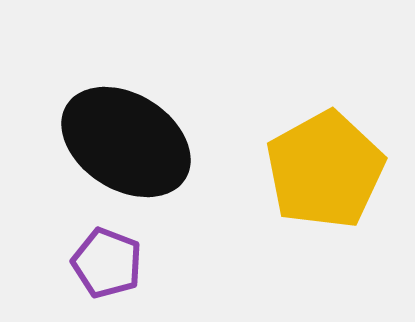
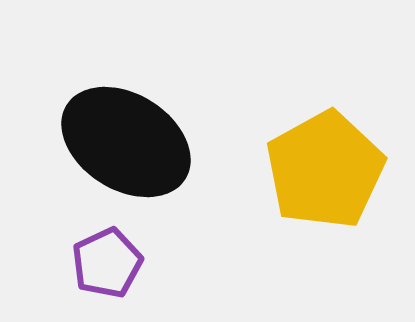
purple pentagon: rotated 26 degrees clockwise
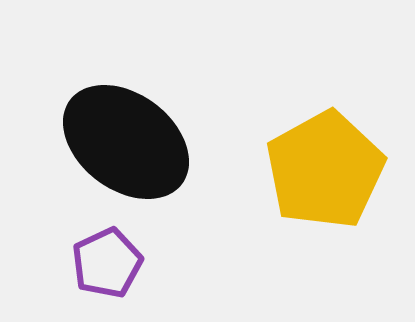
black ellipse: rotated 5 degrees clockwise
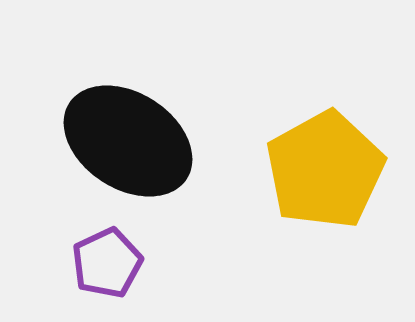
black ellipse: moved 2 px right, 1 px up; rotated 4 degrees counterclockwise
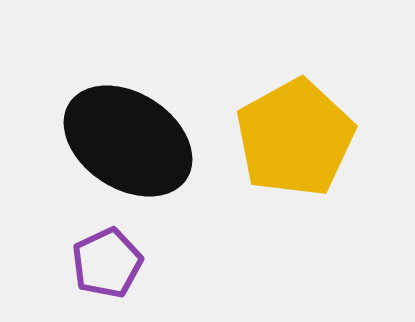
yellow pentagon: moved 30 px left, 32 px up
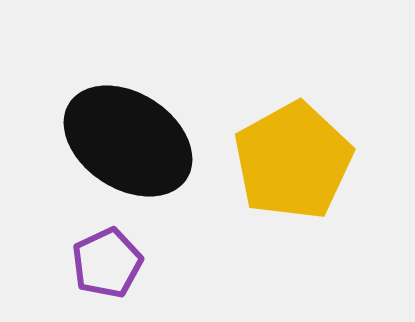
yellow pentagon: moved 2 px left, 23 px down
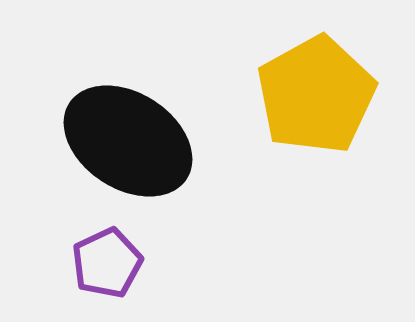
yellow pentagon: moved 23 px right, 66 px up
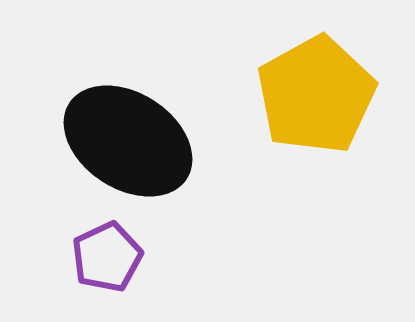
purple pentagon: moved 6 px up
